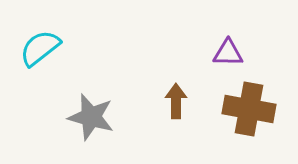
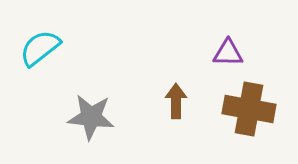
gray star: rotated 9 degrees counterclockwise
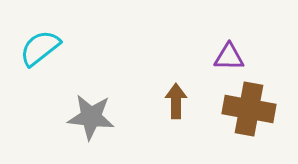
purple triangle: moved 1 px right, 4 px down
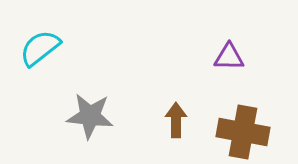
brown arrow: moved 19 px down
brown cross: moved 6 px left, 23 px down
gray star: moved 1 px left, 1 px up
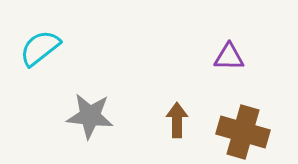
brown arrow: moved 1 px right
brown cross: rotated 6 degrees clockwise
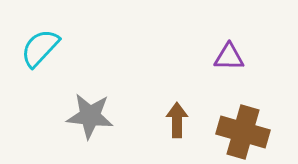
cyan semicircle: rotated 9 degrees counterclockwise
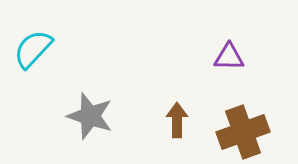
cyan semicircle: moved 7 px left, 1 px down
gray star: rotated 12 degrees clockwise
brown cross: rotated 36 degrees counterclockwise
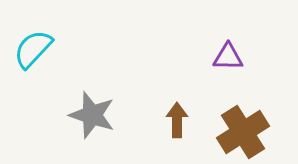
purple triangle: moved 1 px left
gray star: moved 2 px right, 1 px up
brown cross: rotated 12 degrees counterclockwise
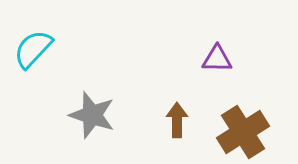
purple triangle: moved 11 px left, 2 px down
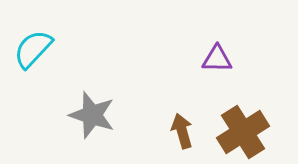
brown arrow: moved 5 px right, 11 px down; rotated 16 degrees counterclockwise
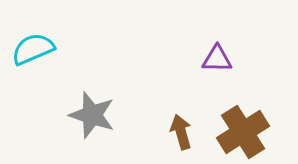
cyan semicircle: rotated 24 degrees clockwise
brown arrow: moved 1 px left, 1 px down
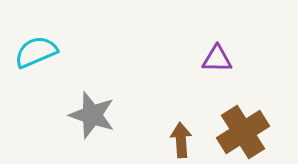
cyan semicircle: moved 3 px right, 3 px down
brown arrow: moved 8 px down; rotated 12 degrees clockwise
